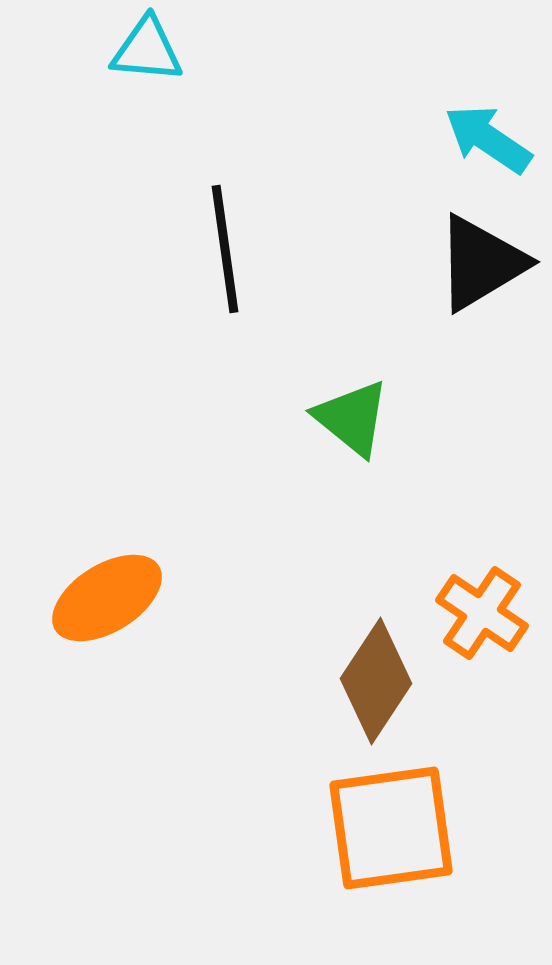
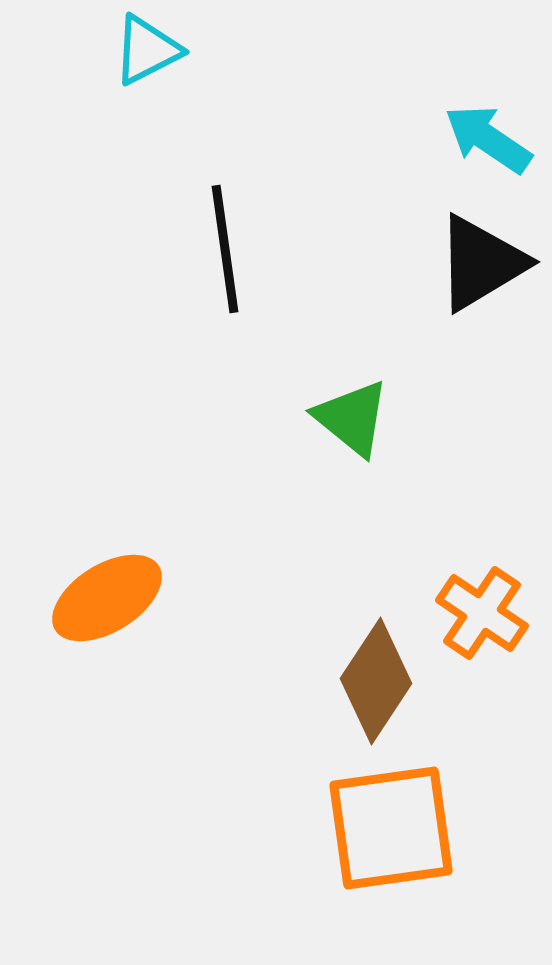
cyan triangle: rotated 32 degrees counterclockwise
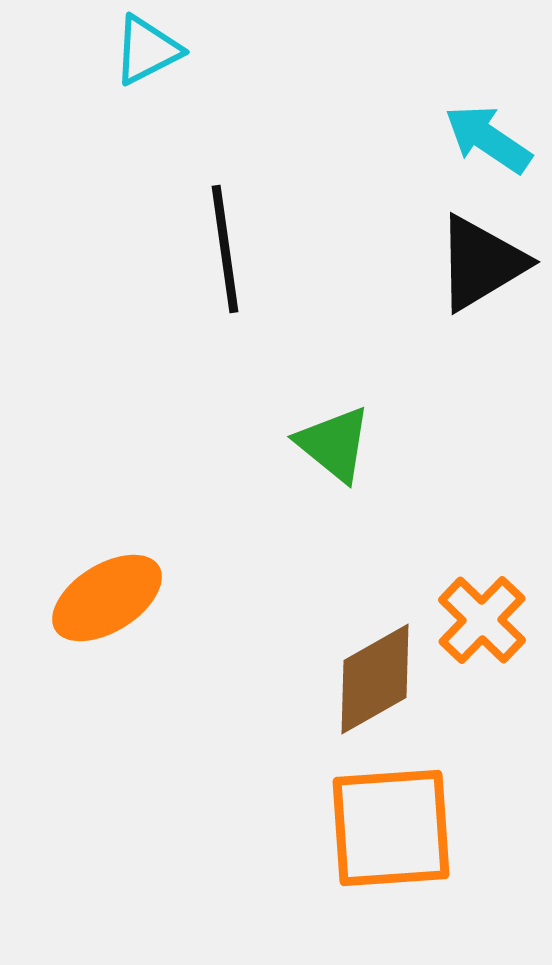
green triangle: moved 18 px left, 26 px down
orange cross: moved 7 px down; rotated 10 degrees clockwise
brown diamond: moved 1 px left, 2 px up; rotated 27 degrees clockwise
orange square: rotated 4 degrees clockwise
